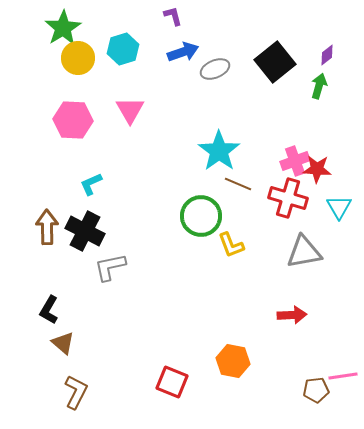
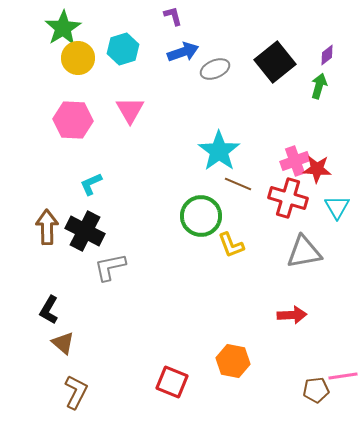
cyan triangle: moved 2 px left
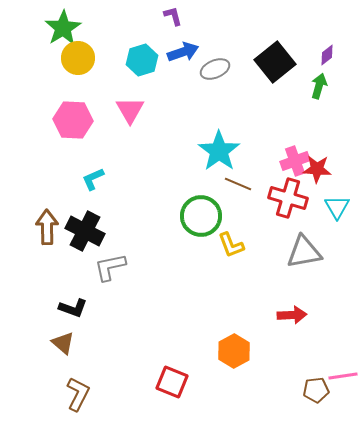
cyan hexagon: moved 19 px right, 11 px down
cyan L-shape: moved 2 px right, 5 px up
black L-shape: moved 24 px right, 2 px up; rotated 100 degrees counterclockwise
orange hexagon: moved 1 px right, 10 px up; rotated 20 degrees clockwise
brown L-shape: moved 2 px right, 2 px down
